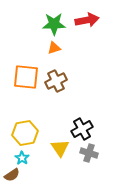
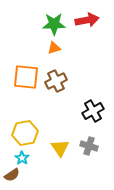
black cross: moved 11 px right, 18 px up
gray cross: moved 7 px up
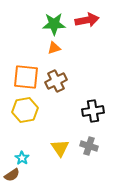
black cross: rotated 20 degrees clockwise
yellow hexagon: moved 23 px up
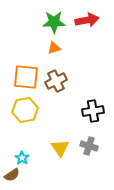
green star: moved 2 px up
